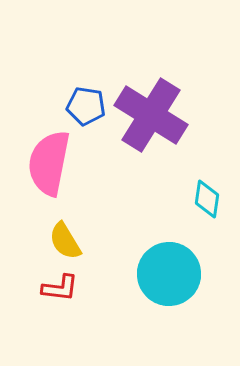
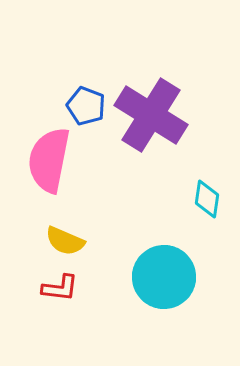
blue pentagon: rotated 12 degrees clockwise
pink semicircle: moved 3 px up
yellow semicircle: rotated 36 degrees counterclockwise
cyan circle: moved 5 px left, 3 px down
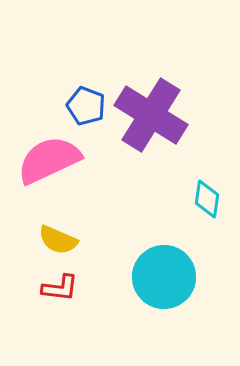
pink semicircle: rotated 54 degrees clockwise
yellow semicircle: moved 7 px left, 1 px up
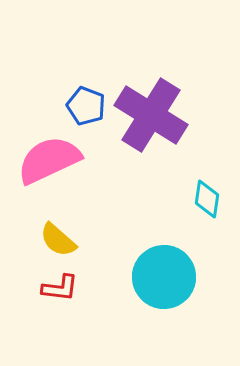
yellow semicircle: rotated 18 degrees clockwise
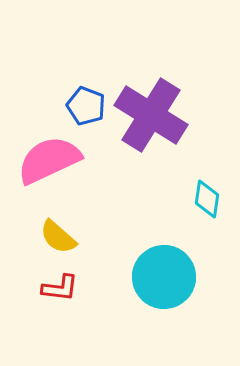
yellow semicircle: moved 3 px up
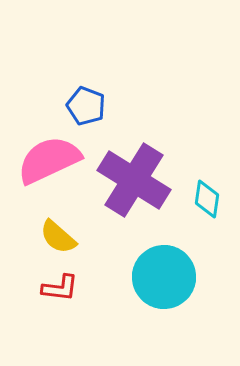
purple cross: moved 17 px left, 65 px down
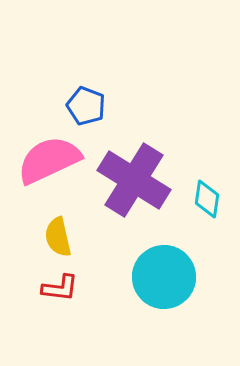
yellow semicircle: rotated 36 degrees clockwise
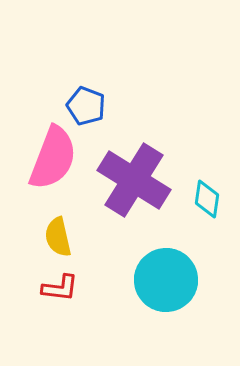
pink semicircle: moved 4 px right, 2 px up; rotated 136 degrees clockwise
cyan circle: moved 2 px right, 3 px down
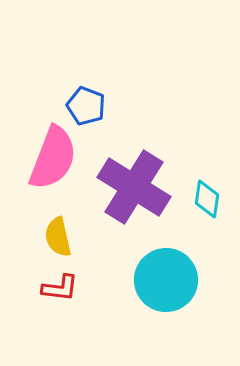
purple cross: moved 7 px down
